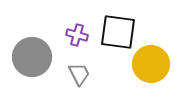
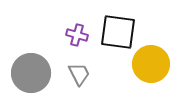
gray circle: moved 1 px left, 16 px down
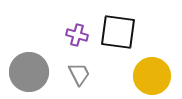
yellow circle: moved 1 px right, 12 px down
gray circle: moved 2 px left, 1 px up
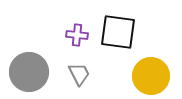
purple cross: rotated 10 degrees counterclockwise
yellow circle: moved 1 px left
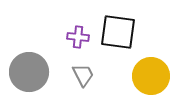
purple cross: moved 1 px right, 2 px down
gray trapezoid: moved 4 px right, 1 px down
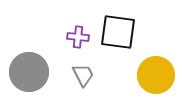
yellow circle: moved 5 px right, 1 px up
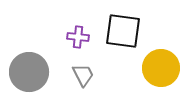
black square: moved 5 px right, 1 px up
yellow circle: moved 5 px right, 7 px up
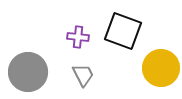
black square: rotated 12 degrees clockwise
gray circle: moved 1 px left
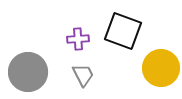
purple cross: moved 2 px down; rotated 10 degrees counterclockwise
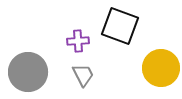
black square: moved 3 px left, 5 px up
purple cross: moved 2 px down
